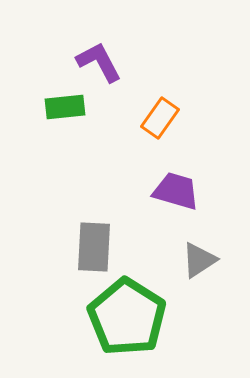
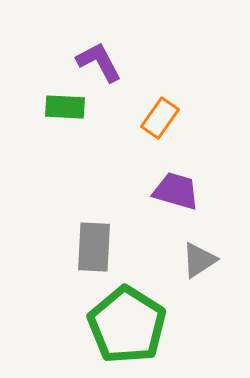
green rectangle: rotated 9 degrees clockwise
green pentagon: moved 8 px down
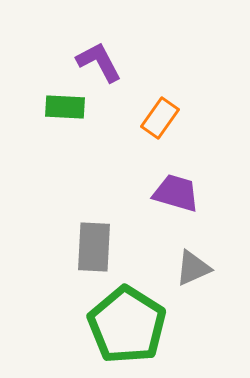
purple trapezoid: moved 2 px down
gray triangle: moved 6 px left, 8 px down; rotated 9 degrees clockwise
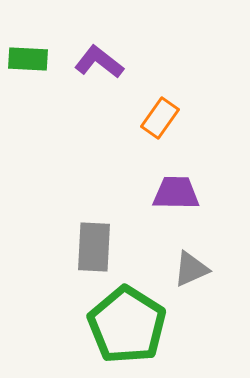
purple L-shape: rotated 24 degrees counterclockwise
green rectangle: moved 37 px left, 48 px up
purple trapezoid: rotated 15 degrees counterclockwise
gray triangle: moved 2 px left, 1 px down
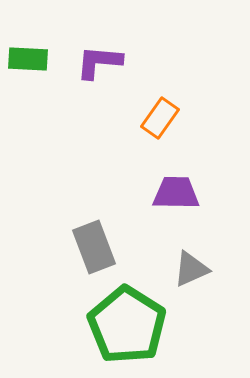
purple L-shape: rotated 33 degrees counterclockwise
gray rectangle: rotated 24 degrees counterclockwise
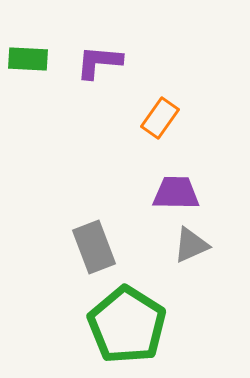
gray triangle: moved 24 px up
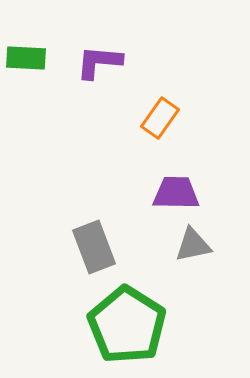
green rectangle: moved 2 px left, 1 px up
gray triangle: moved 2 px right; rotated 12 degrees clockwise
